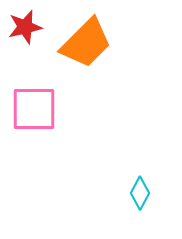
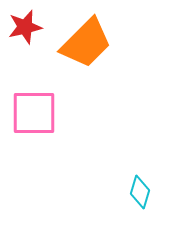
pink square: moved 4 px down
cyan diamond: moved 1 px up; rotated 12 degrees counterclockwise
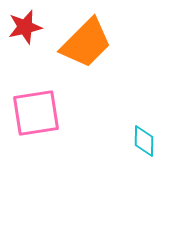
pink square: moved 2 px right; rotated 9 degrees counterclockwise
cyan diamond: moved 4 px right, 51 px up; rotated 16 degrees counterclockwise
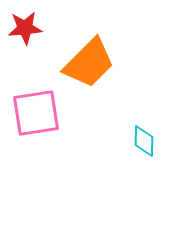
red star: moved 1 px down; rotated 8 degrees clockwise
orange trapezoid: moved 3 px right, 20 px down
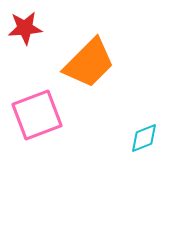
pink square: moved 1 px right, 2 px down; rotated 12 degrees counterclockwise
cyan diamond: moved 3 px up; rotated 68 degrees clockwise
